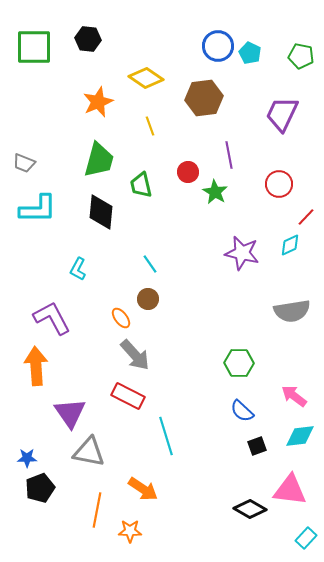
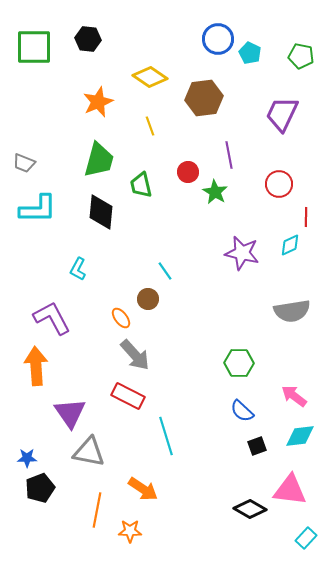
blue circle at (218, 46): moved 7 px up
yellow diamond at (146, 78): moved 4 px right, 1 px up
red line at (306, 217): rotated 42 degrees counterclockwise
cyan line at (150, 264): moved 15 px right, 7 px down
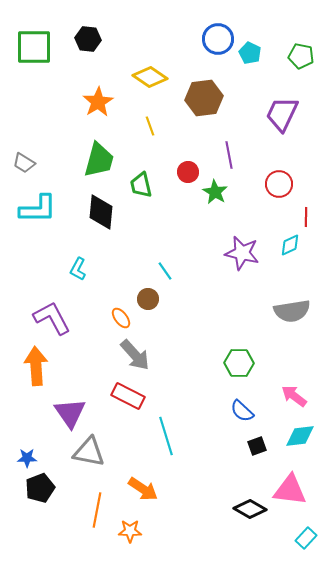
orange star at (98, 102): rotated 8 degrees counterclockwise
gray trapezoid at (24, 163): rotated 10 degrees clockwise
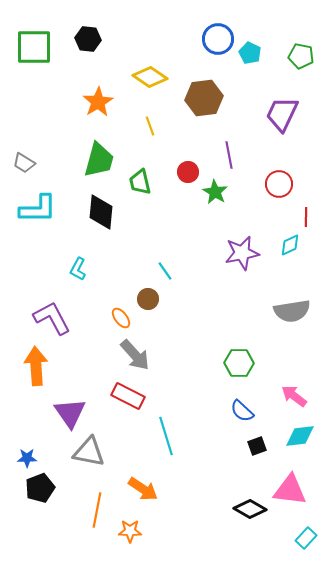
green trapezoid at (141, 185): moved 1 px left, 3 px up
purple star at (242, 253): rotated 24 degrees counterclockwise
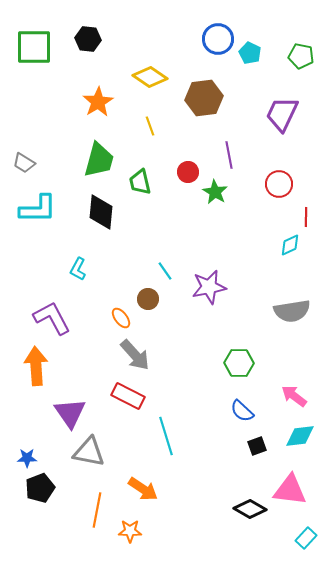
purple star at (242, 253): moved 33 px left, 34 px down
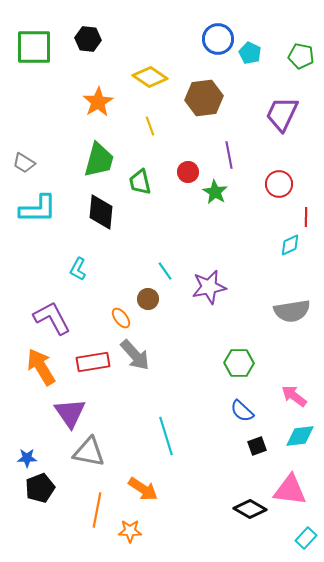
orange arrow at (36, 366): moved 5 px right, 1 px down; rotated 27 degrees counterclockwise
red rectangle at (128, 396): moved 35 px left, 34 px up; rotated 36 degrees counterclockwise
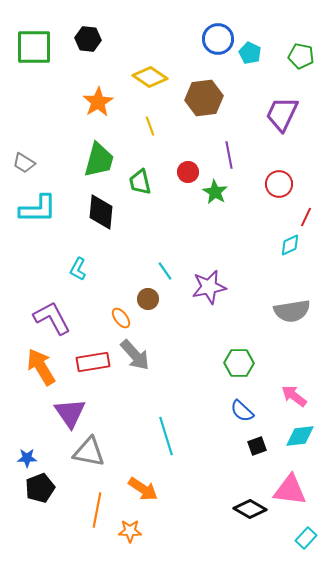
red line at (306, 217): rotated 24 degrees clockwise
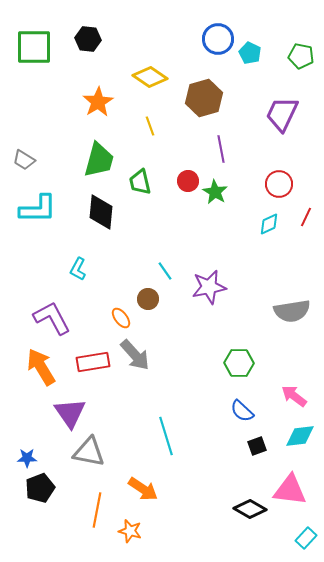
brown hexagon at (204, 98): rotated 9 degrees counterclockwise
purple line at (229, 155): moved 8 px left, 6 px up
gray trapezoid at (24, 163): moved 3 px up
red circle at (188, 172): moved 9 px down
cyan diamond at (290, 245): moved 21 px left, 21 px up
orange star at (130, 531): rotated 15 degrees clockwise
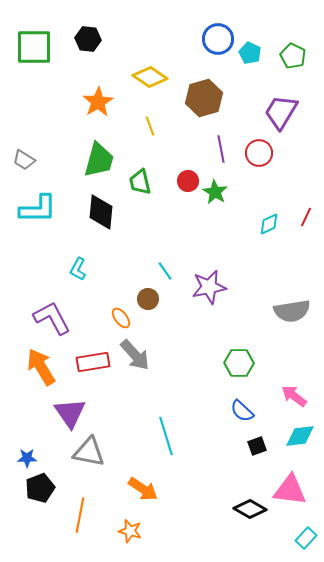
green pentagon at (301, 56): moved 8 px left; rotated 15 degrees clockwise
purple trapezoid at (282, 114): moved 1 px left, 2 px up; rotated 6 degrees clockwise
red circle at (279, 184): moved 20 px left, 31 px up
orange line at (97, 510): moved 17 px left, 5 px down
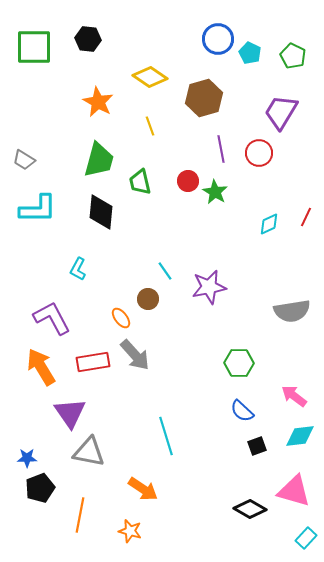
orange star at (98, 102): rotated 12 degrees counterclockwise
pink triangle at (290, 490): moved 4 px right, 1 px down; rotated 9 degrees clockwise
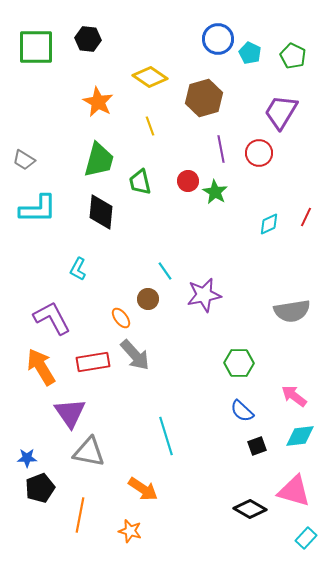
green square at (34, 47): moved 2 px right
purple star at (209, 287): moved 5 px left, 8 px down
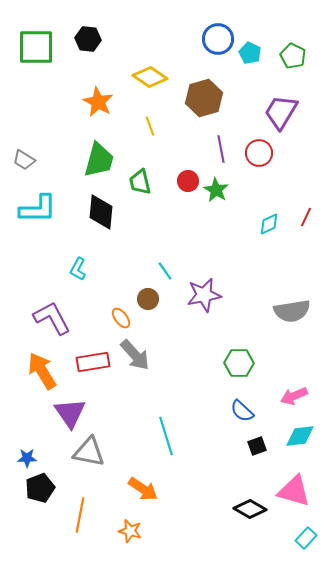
green star at (215, 192): moved 1 px right, 2 px up
orange arrow at (41, 367): moved 1 px right, 4 px down
pink arrow at (294, 396): rotated 60 degrees counterclockwise
